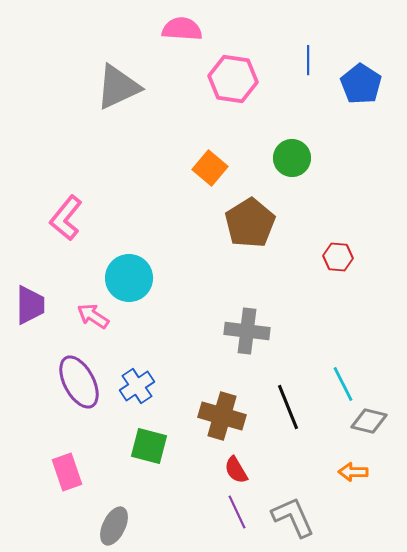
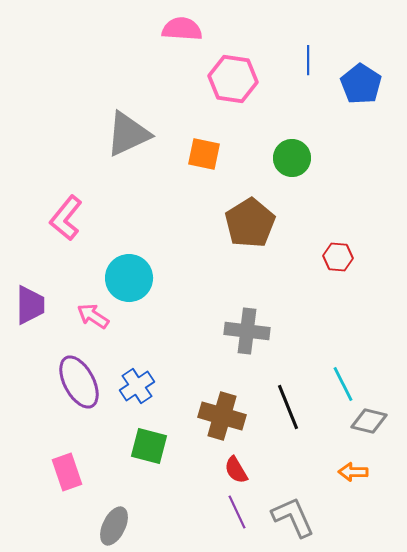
gray triangle: moved 10 px right, 47 px down
orange square: moved 6 px left, 14 px up; rotated 28 degrees counterclockwise
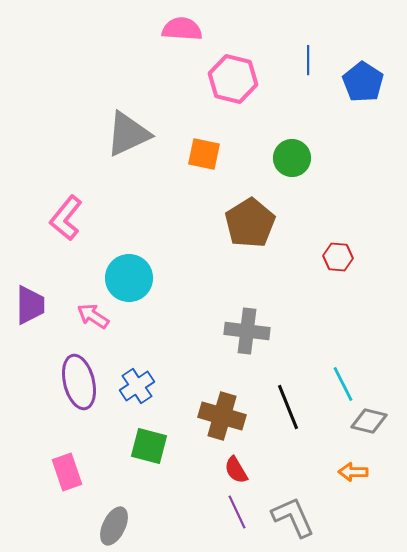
pink hexagon: rotated 6 degrees clockwise
blue pentagon: moved 2 px right, 2 px up
purple ellipse: rotated 14 degrees clockwise
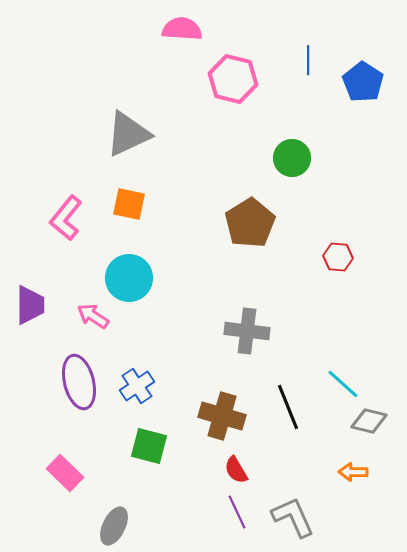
orange square: moved 75 px left, 50 px down
cyan line: rotated 21 degrees counterclockwise
pink rectangle: moved 2 px left, 1 px down; rotated 27 degrees counterclockwise
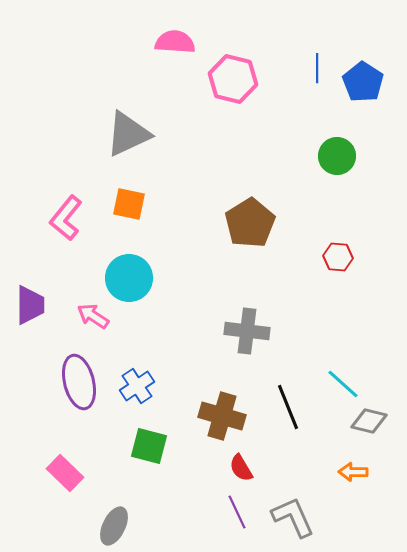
pink semicircle: moved 7 px left, 13 px down
blue line: moved 9 px right, 8 px down
green circle: moved 45 px right, 2 px up
red semicircle: moved 5 px right, 2 px up
